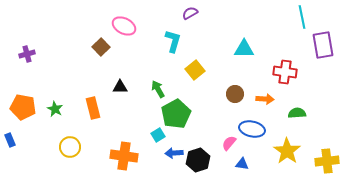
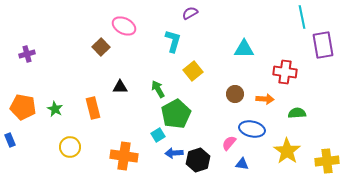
yellow square: moved 2 px left, 1 px down
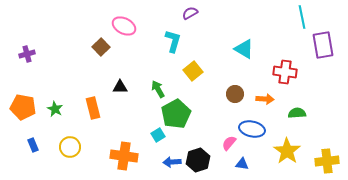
cyan triangle: rotated 30 degrees clockwise
blue rectangle: moved 23 px right, 5 px down
blue arrow: moved 2 px left, 9 px down
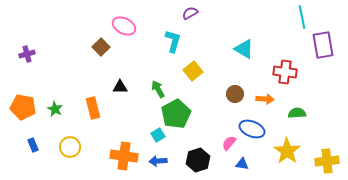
blue ellipse: rotated 10 degrees clockwise
blue arrow: moved 14 px left, 1 px up
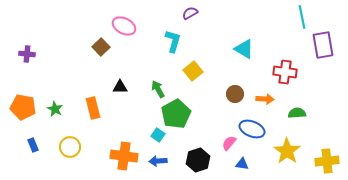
purple cross: rotated 21 degrees clockwise
cyan square: rotated 24 degrees counterclockwise
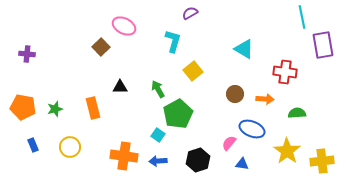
green star: rotated 28 degrees clockwise
green pentagon: moved 2 px right
yellow cross: moved 5 px left
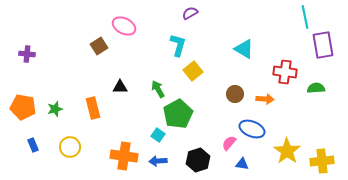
cyan line: moved 3 px right
cyan L-shape: moved 5 px right, 4 px down
brown square: moved 2 px left, 1 px up; rotated 12 degrees clockwise
green semicircle: moved 19 px right, 25 px up
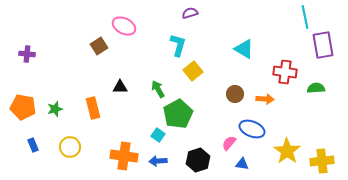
purple semicircle: rotated 14 degrees clockwise
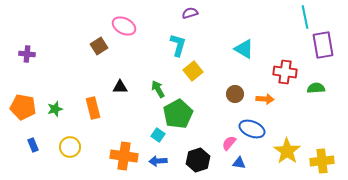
blue triangle: moved 3 px left, 1 px up
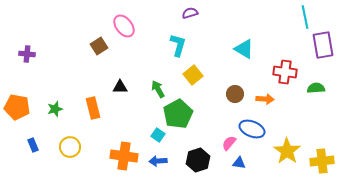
pink ellipse: rotated 25 degrees clockwise
yellow square: moved 4 px down
orange pentagon: moved 6 px left
